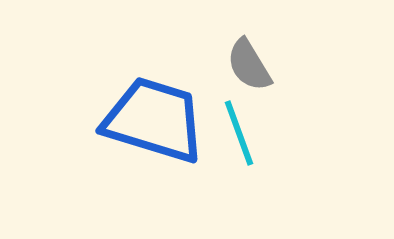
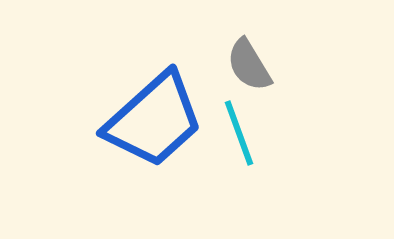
blue trapezoid: rotated 121 degrees clockwise
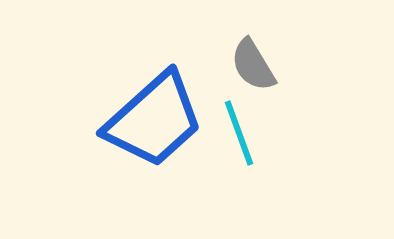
gray semicircle: moved 4 px right
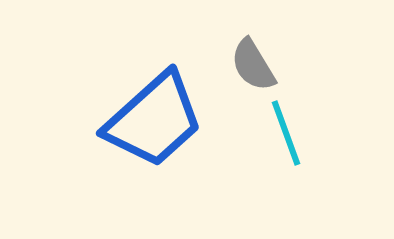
cyan line: moved 47 px right
